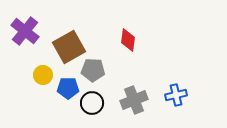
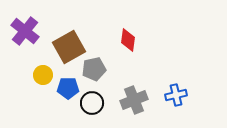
gray pentagon: moved 1 px right, 1 px up; rotated 15 degrees counterclockwise
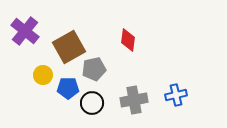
gray cross: rotated 12 degrees clockwise
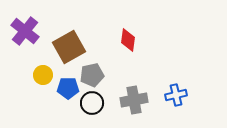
gray pentagon: moved 2 px left, 6 px down
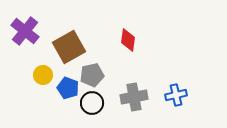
blue pentagon: rotated 20 degrees clockwise
gray cross: moved 3 px up
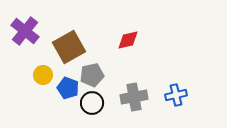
red diamond: rotated 70 degrees clockwise
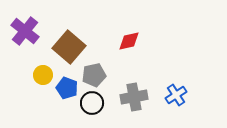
red diamond: moved 1 px right, 1 px down
brown square: rotated 20 degrees counterclockwise
gray pentagon: moved 2 px right
blue pentagon: moved 1 px left
blue cross: rotated 20 degrees counterclockwise
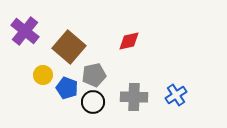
gray cross: rotated 12 degrees clockwise
black circle: moved 1 px right, 1 px up
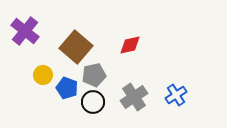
red diamond: moved 1 px right, 4 px down
brown square: moved 7 px right
gray cross: rotated 36 degrees counterclockwise
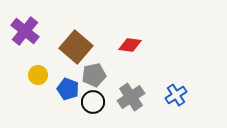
red diamond: rotated 20 degrees clockwise
yellow circle: moved 5 px left
blue pentagon: moved 1 px right, 1 px down
gray cross: moved 3 px left
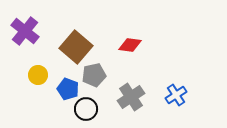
black circle: moved 7 px left, 7 px down
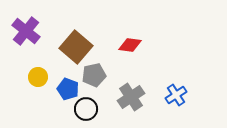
purple cross: moved 1 px right
yellow circle: moved 2 px down
